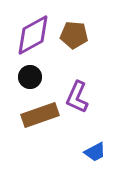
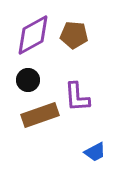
black circle: moved 2 px left, 3 px down
purple L-shape: rotated 28 degrees counterclockwise
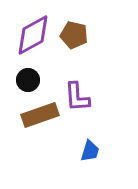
brown pentagon: rotated 8 degrees clockwise
blue trapezoid: moved 5 px left, 1 px up; rotated 45 degrees counterclockwise
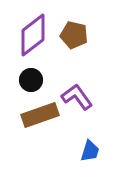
purple diamond: rotated 9 degrees counterclockwise
black circle: moved 3 px right
purple L-shape: rotated 148 degrees clockwise
